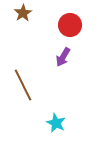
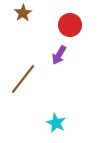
purple arrow: moved 4 px left, 2 px up
brown line: moved 6 px up; rotated 64 degrees clockwise
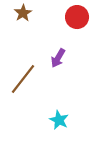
red circle: moved 7 px right, 8 px up
purple arrow: moved 1 px left, 3 px down
cyan star: moved 3 px right, 3 px up
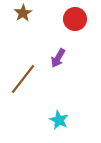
red circle: moved 2 px left, 2 px down
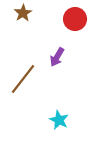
purple arrow: moved 1 px left, 1 px up
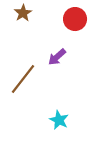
purple arrow: rotated 18 degrees clockwise
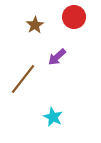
brown star: moved 12 px right, 12 px down
red circle: moved 1 px left, 2 px up
cyan star: moved 6 px left, 3 px up
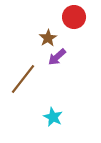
brown star: moved 13 px right, 13 px down
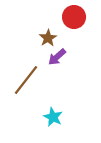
brown line: moved 3 px right, 1 px down
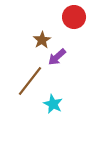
brown star: moved 6 px left, 2 px down
brown line: moved 4 px right, 1 px down
cyan star: moved 13 px up
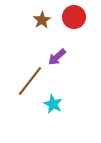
brown star: moved 20 px up
